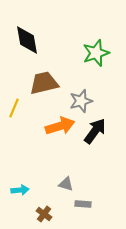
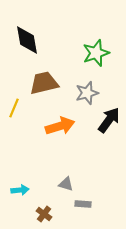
gray star: moved 6 px right, 8 px up
black arrow: moved 14 px right, 11 px up
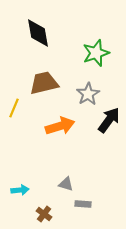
black diamond: moved 11 px right, 7 px up
gray star: moved 1 px right, 1 px down; rotated 15 degrees counterclockwise
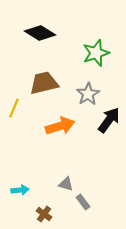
black diamond: moved 2 px right; rotated 48 degrees counterclockwise
gray rectangle: moved 2 px up; rotated 49 degrees clockwise
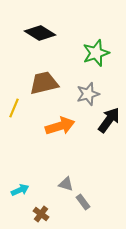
gray star: rotated 15 degrees clockwise
cyan arrow: rotated 18 degrees counterclockwise
brown cross: moved 3 px left
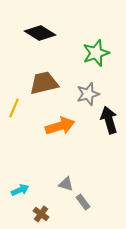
black arrow: rotated 52 degrees counterclockwise
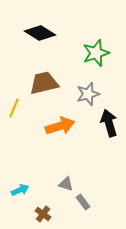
black arrow: moved 3 px down
brown cross: moved 2 px right
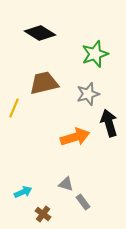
green star: moved 1 px left, 1 px down
orange arrow: moved 15 px right, 11 px down
cyan arrow: moved 3 px right, 2 px down
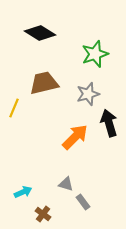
orange arrow: rotated 28 degrees counterclockwise
